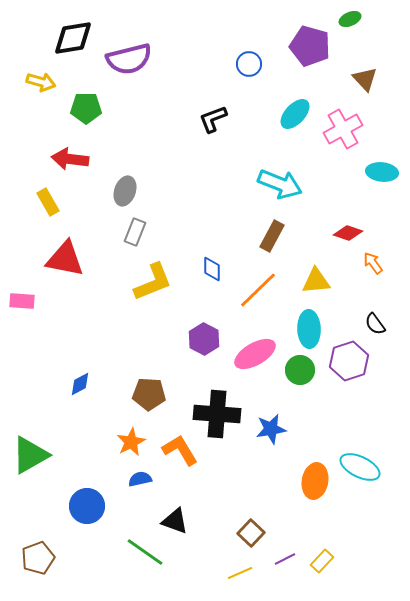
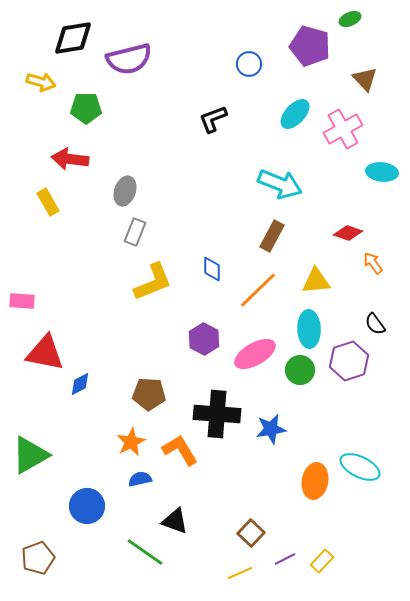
red triangle at (65, 259): moved 20 px left, 94 px down
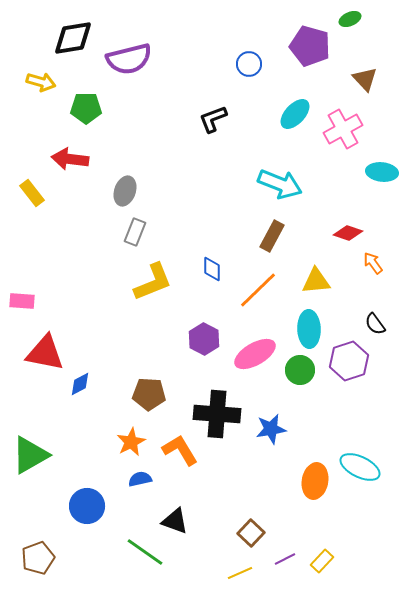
yellow rectangle at (48, 202): moved 16 px left, 9 px up; rotated 8 degrees counterclockwise
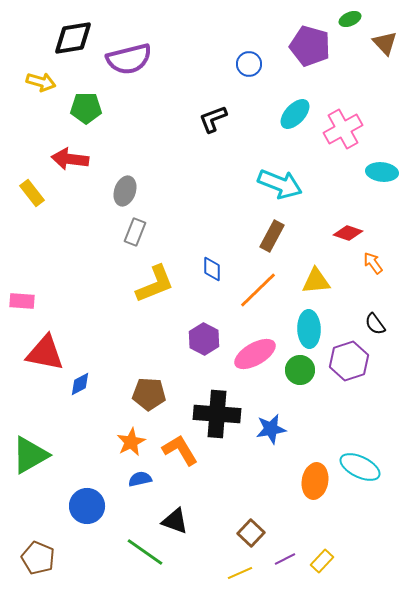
brown triangle at (365, 79): moved 20 px right, 36 px up
yellow L-shape at (153, 282): moved 2 px right, 2 px down
brown pentagon at (38, 558): rotated 28 degrees counterclockwise
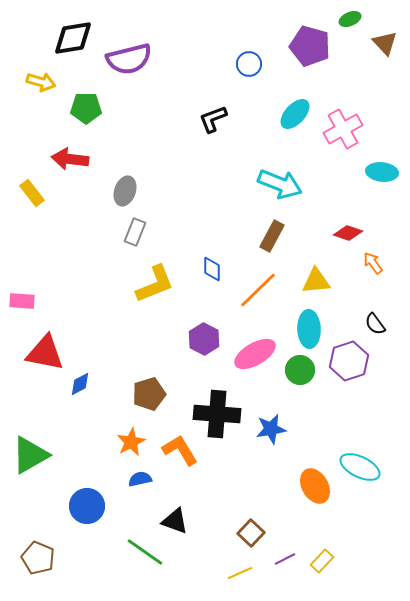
brown pentagon at (149, 394): rotated 20 degrees counterclockwise
orange ellipse at (315, 481): moved 5 px down; rotated 40 degrees counterclockwise
